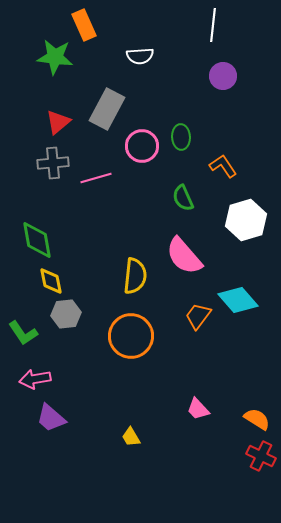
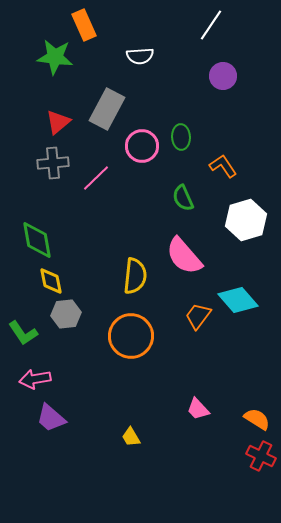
white line: moved 2 px left; rotated 28 degrees clockwise
pink line: rotated 28 degrees counterclockwise
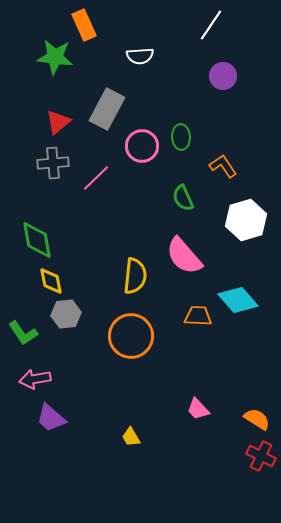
orange trapezoid: rotated 56 degrees clockwise
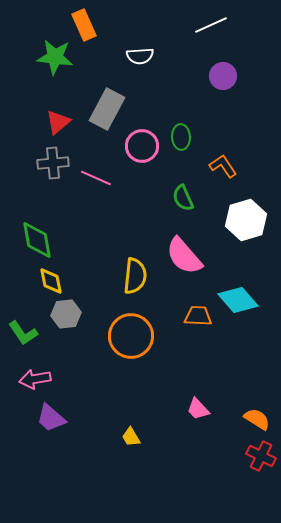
white line: rotated 32 degrees clockwise
pink line: rotated 68 degrees clockwise
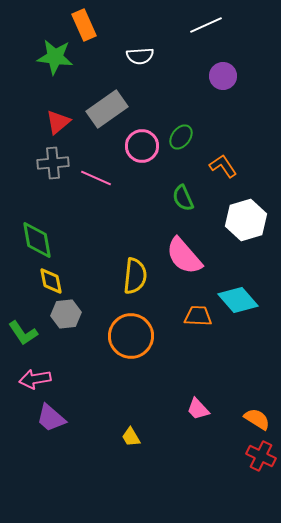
white line: moved 5 px left
gray rectangle: rotated 27 degrees clockwise
green ellipse: rotated 40 degrees clockwise
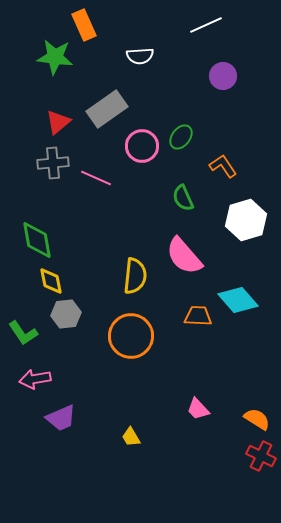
purple trapezoid: moved 10 px right; rotated 64 degrees counterclockwise
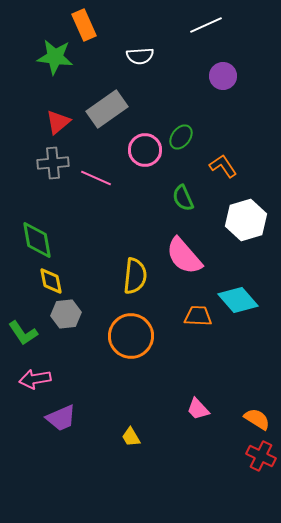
pink circle: moved 3 px right, 4 px down
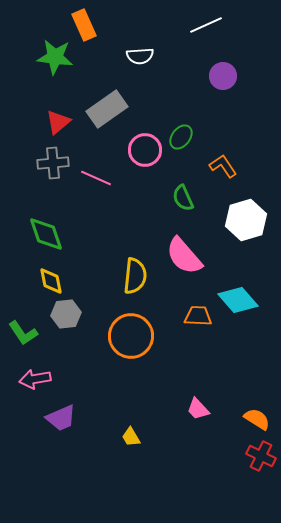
green diamond: moved 9 px right, 6 px up; rotated 9 degrees counterclockwise
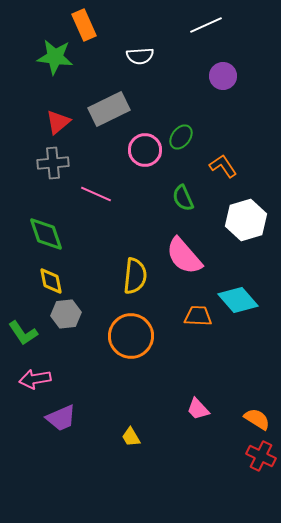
gray rectangle: moved 2 px right; rotated 9 degrees clockwise
pink line: moved 16 px down
